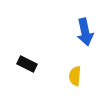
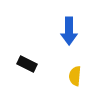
blue arrow: moved 16 px left, 1 px up; rotated 12 degrees clockwise
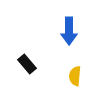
black rectangle: rotated 24 degrees clockwise
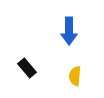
black rectangle: moved 4 px down
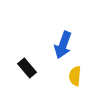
blue arrow: moved 6 px left, 14 px down; rotated 20 degrees clockwise
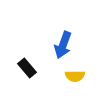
yellow semicircle: rotated 96 degrees counterclockwise
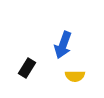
black rectangle: rotated 72 degrees clockwise
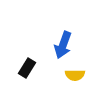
yellow semicircle: moved 1 px up
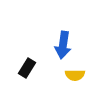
blue arrow: rotated 12 degrees counterclockwise
